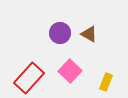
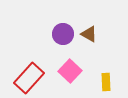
purple circle: moved 3 px right, 1 px down
yellow rectangle: rotated 24 degrees counterclockwise
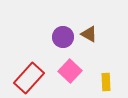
purple circle: moved 3 px down
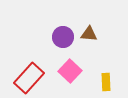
brown triangle: rotated 24 degrees counterclockwise
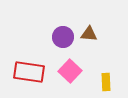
red rectangle: moved 6 px up; rotated 56 degrees clockwise
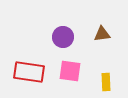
brown triangle: moved 13 px right; rotated 12 degrees counterclockwise
pink square: rotated 35 degrees counterclockwise
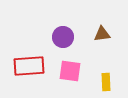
red rectangle: moved 6 px up; rotated 12 degrees counterclockwise
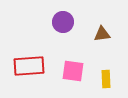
purple circle: moved 15 px up
pink square: moved 3 px right
yellow rectangle: moved 3 px up
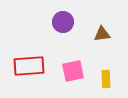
pink square: rotated 20 degrees counterclockwise
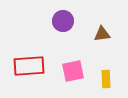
purple circle: moved 1 px up
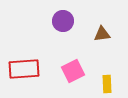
red rectangle: moved 5 px left, 3 px down
pink square: rotated 15 degrees counterclockwise
yellow rectangle: moved 1 px right, 5 px down
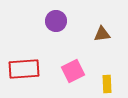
purple circle: moved 7 px left
